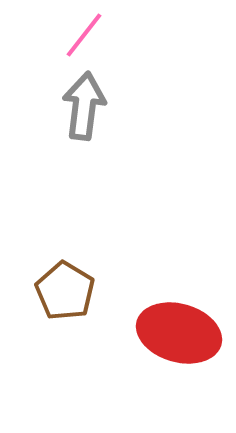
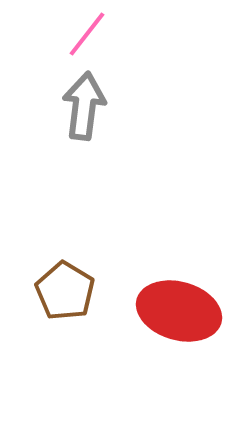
pink line: moved 3 px right, 1 px up
red ellipse: moved 22 px up
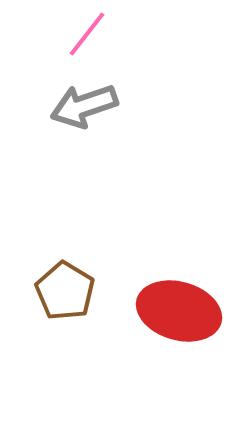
gray arrow: rotated 116 degrees counterclockwise
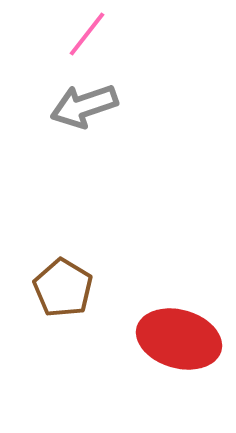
brown pentagon: moved 2 px left, 3 px up
red ellipse: moved 28 px down
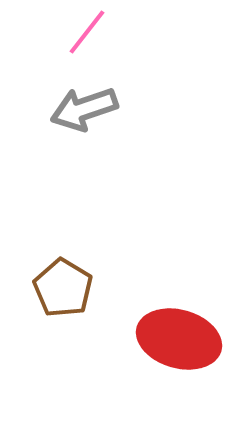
pink line: moved 2 px up
gray arrow: moved 3 px down
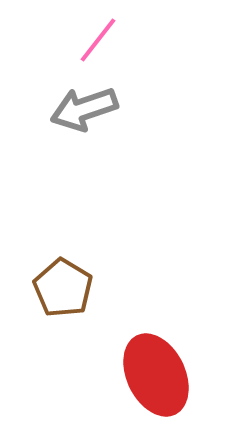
pink line: moved 11 px right, 8 px down
red ellipse: moved 23 px left, 36 px down; rotated 48 degrees clockwise
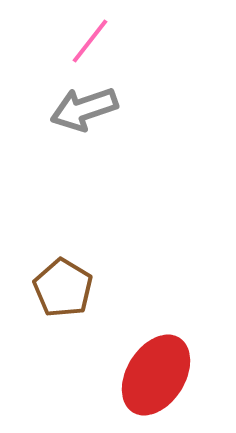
pink line: moved 8 px left, 1 px down
red ellipse: rotated 58 degrees clockwise
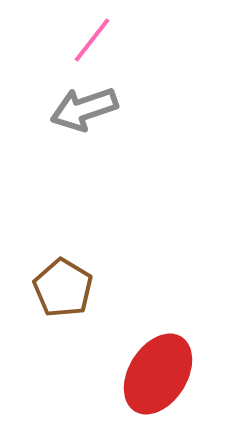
pink line: moved 2 px right, 1 px up
red ellipse: moved 2 px right, 1 px up
